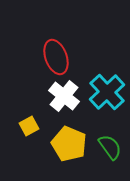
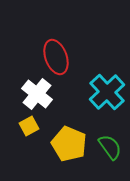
white cross: moved 27 px left, 2 px up
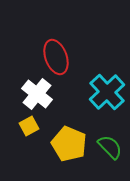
green semicircle: rotated 8 degrees counterclockwise
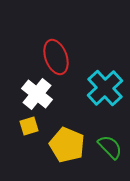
cyan cross: moved 2 px left, 4 px up
yellow square: rotated 12 degrees clockwise
yellow pentagon: moved 2 px left, 1 px down
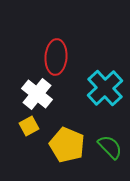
red ellipse: rotated 24 degrees clockwise
yellow square: rotated 12 degrees counterclockwise
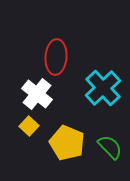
cyan cross: moved 2 px left
yellow square: rotated 18 degrees counterclockwise
yellow pentagon: moved 2 px up
